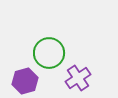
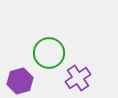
purple hexagon: moved 5 px left
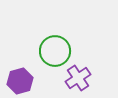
green circle: moved 6 px right, 2 px up
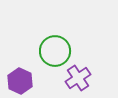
purple hexagon: rotated 20 degrees counterclockwise
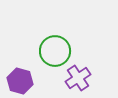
purple hexagon: rotated 10 degrees counterclockwise
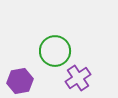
purple hexagon: rotated 25 degrees counterclockwise
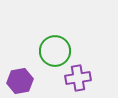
purple cross: rotated 25 degrees clockwise
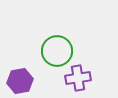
green circle: moved 2 px right
